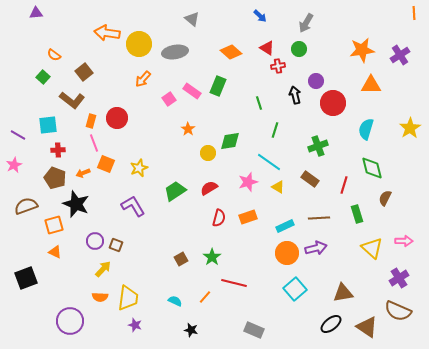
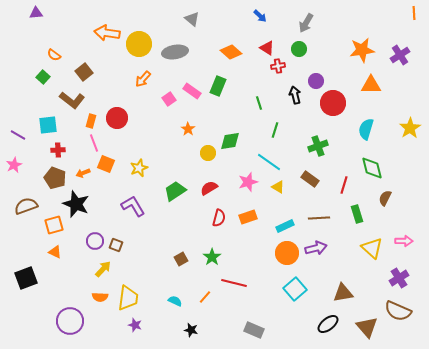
black ellipse at (331, 324): moved 3 px left
brown triangle at (367, 327): rotated 15 degrees clockwise
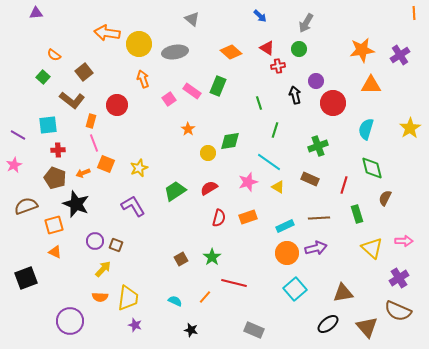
orange arrow at (143, 79): rotated 120 degrees clockwise
red circle at (117, 118): moved 13 px up
brown rectangle at (310, 179): rotated 12 degrees counterclockwise
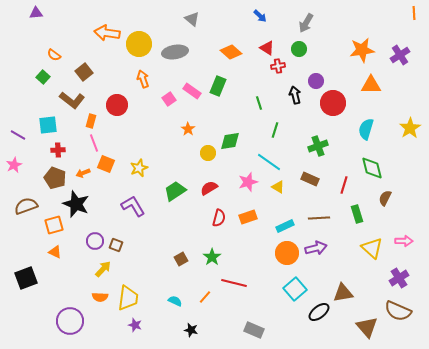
black ellipse at (328, 324): moved 9 px left, 12 px up
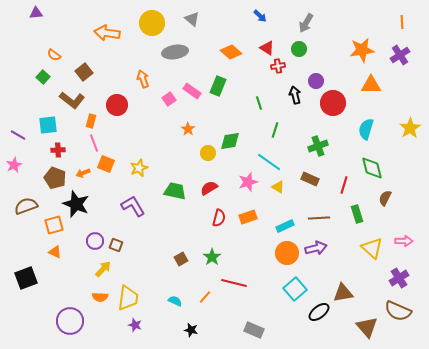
orange line at (414, 13): moved 12 px left, 9 px down
yellow circle at (139, 44): moved 13 px right, 21 px up
green trapezoid at (175, 191): rotated 45 degrees clockwise
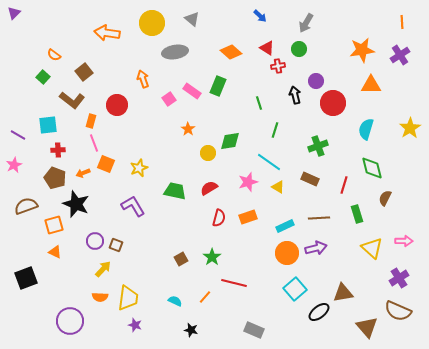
purple triangle at (36, 13): moved 22 px left; rotated 40 degrees counterclockwise
